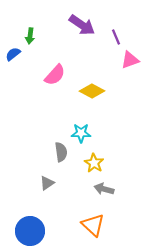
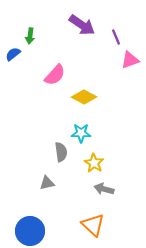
yellow diamond: moved 8 px left, 6 px down
gray triangle: rotated 21 degrees clockwise
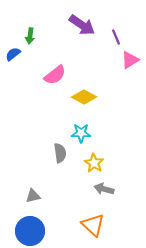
pink triangle: rotated 12 degrees counterclockwise
pink semicircle: rotated 10 degrees clockwise
gray semicircle: moved 1 px left, 1 px down
gray triangle: moved 14 px left, 13 px down
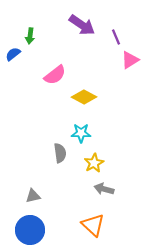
yellow star: rotated 12 degrees clockwise
blue circle: moved 1 px up
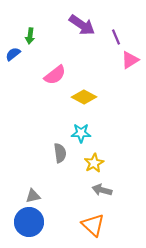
gray arrow: moved 2 px left, 1 px down
blue circle: moved 1 px left, 8 px up
